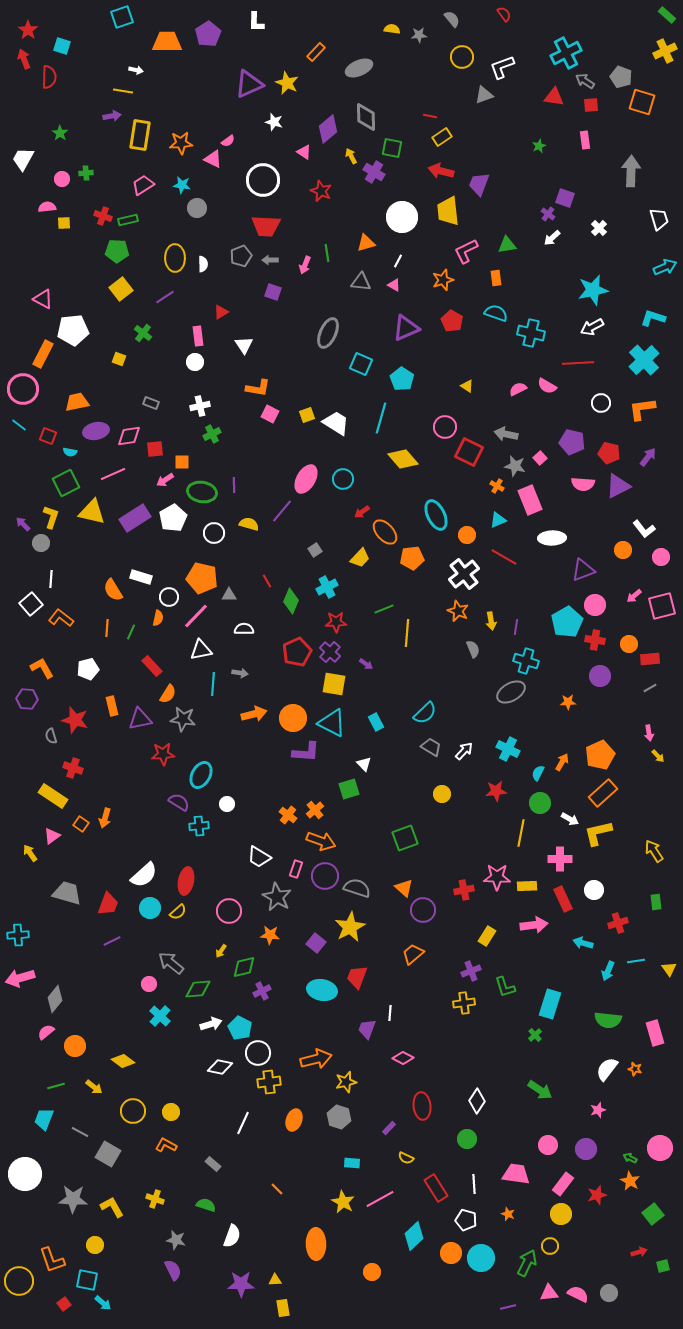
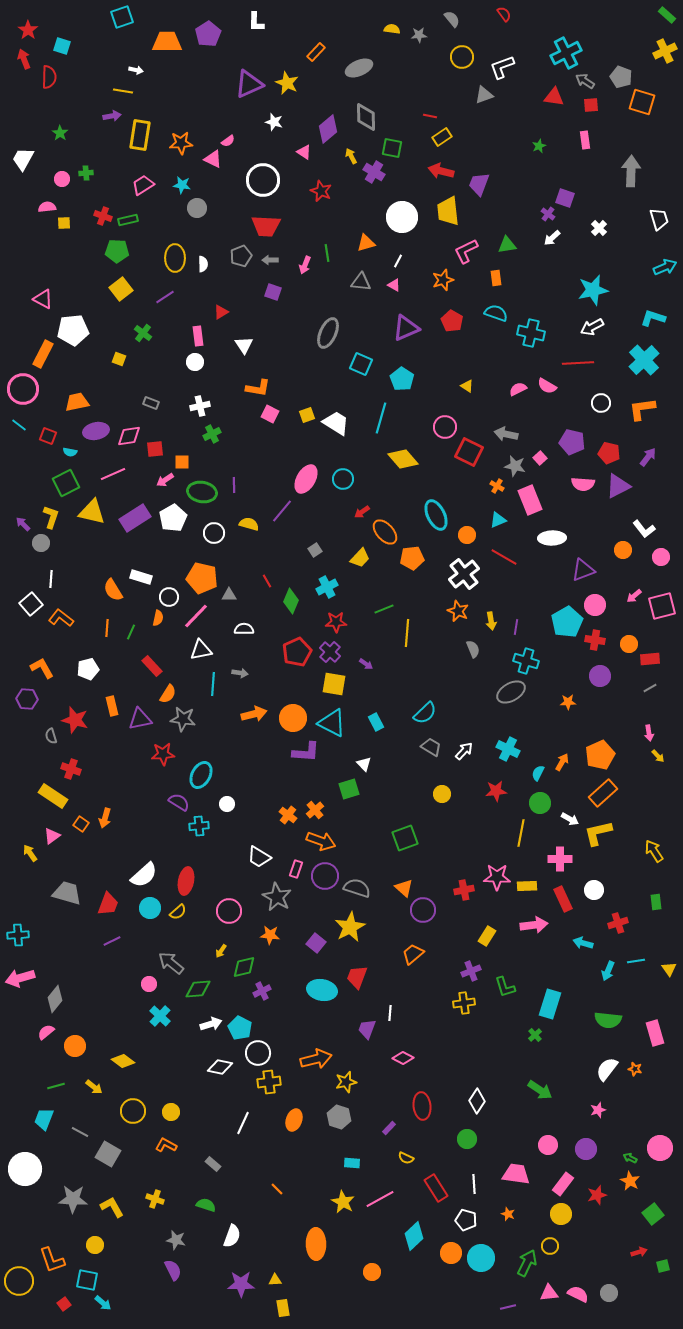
red cross at (73, 768): moved 2 px left, 1 px down
white circle at (25, 1174): moved 5 px up
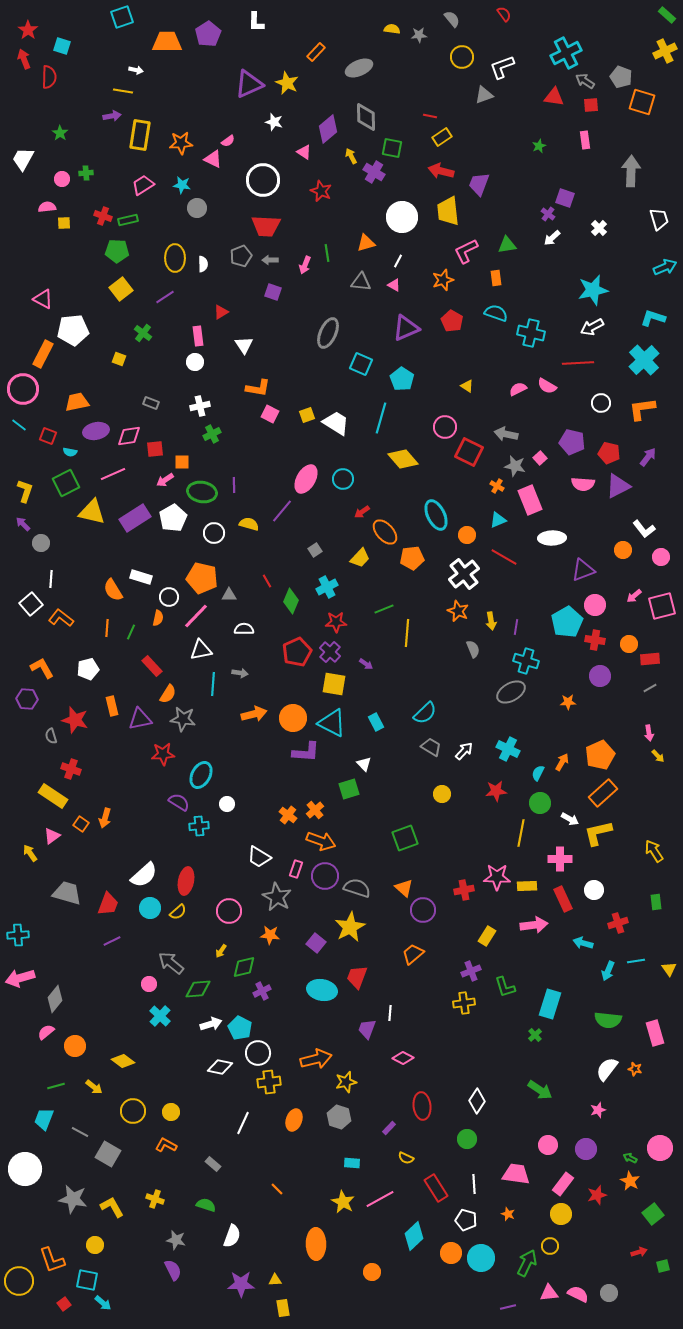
yellow L-shape at (51, 517): moved 26 px left, 26 px up
gray star at (73, 1199): rotated 8 degrees clockwise
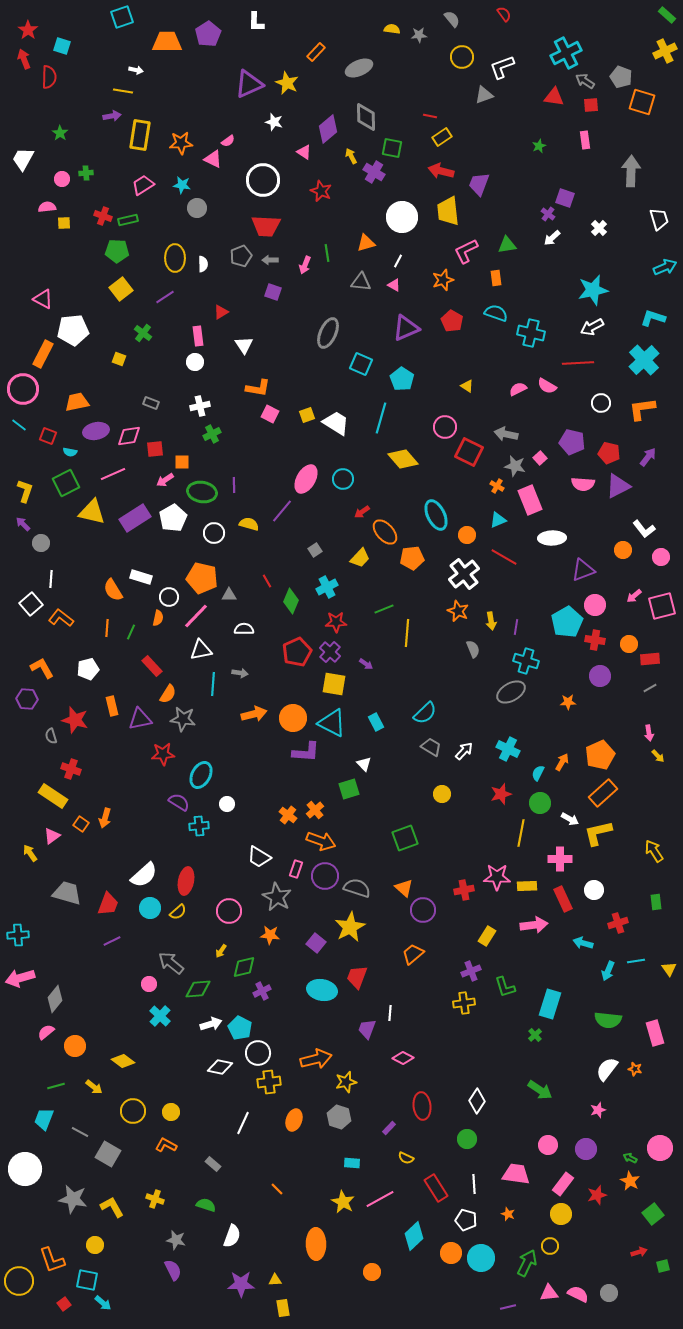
red star at (496, 791): moved 5 px right, 3 px down; rotated 10 degrees counterclockwise
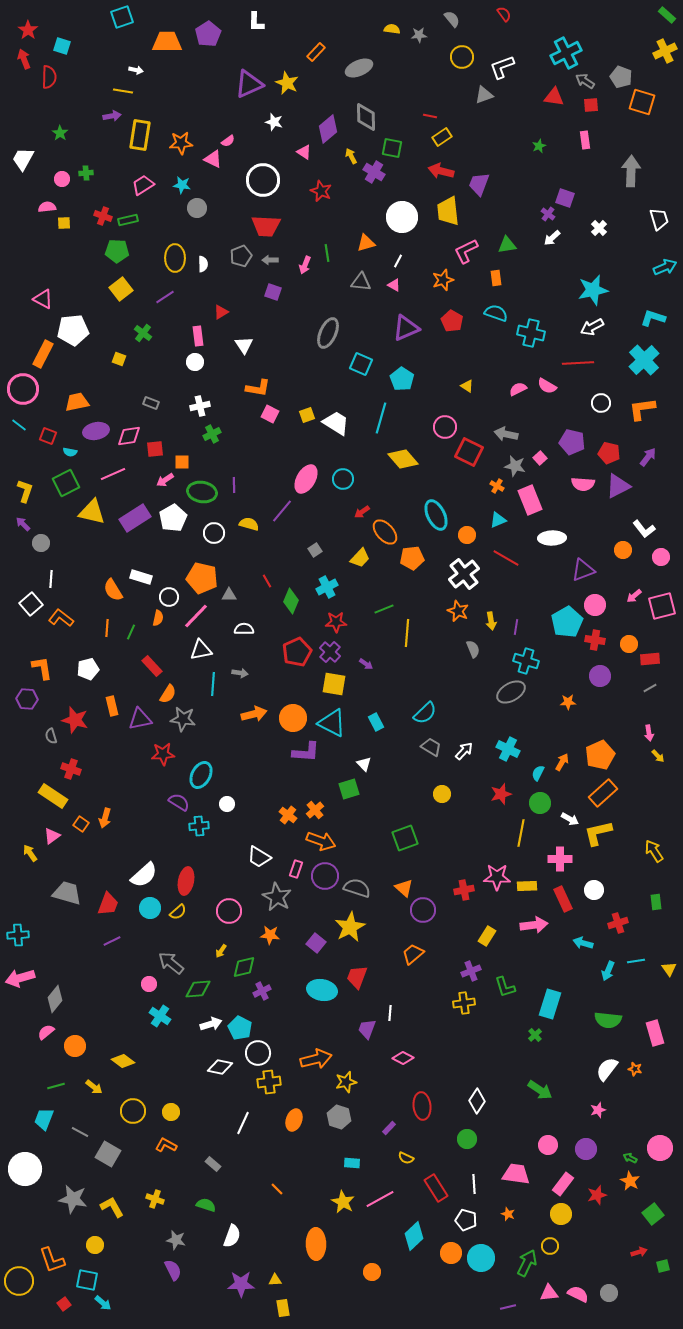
red line at (504, 557): moved 2 px right, 1 px down
orange L-shape at (42, 668): rotated 20 degrees clockwise
cyan cross at (160, 1016): rotated 10 degrees counterclockwise
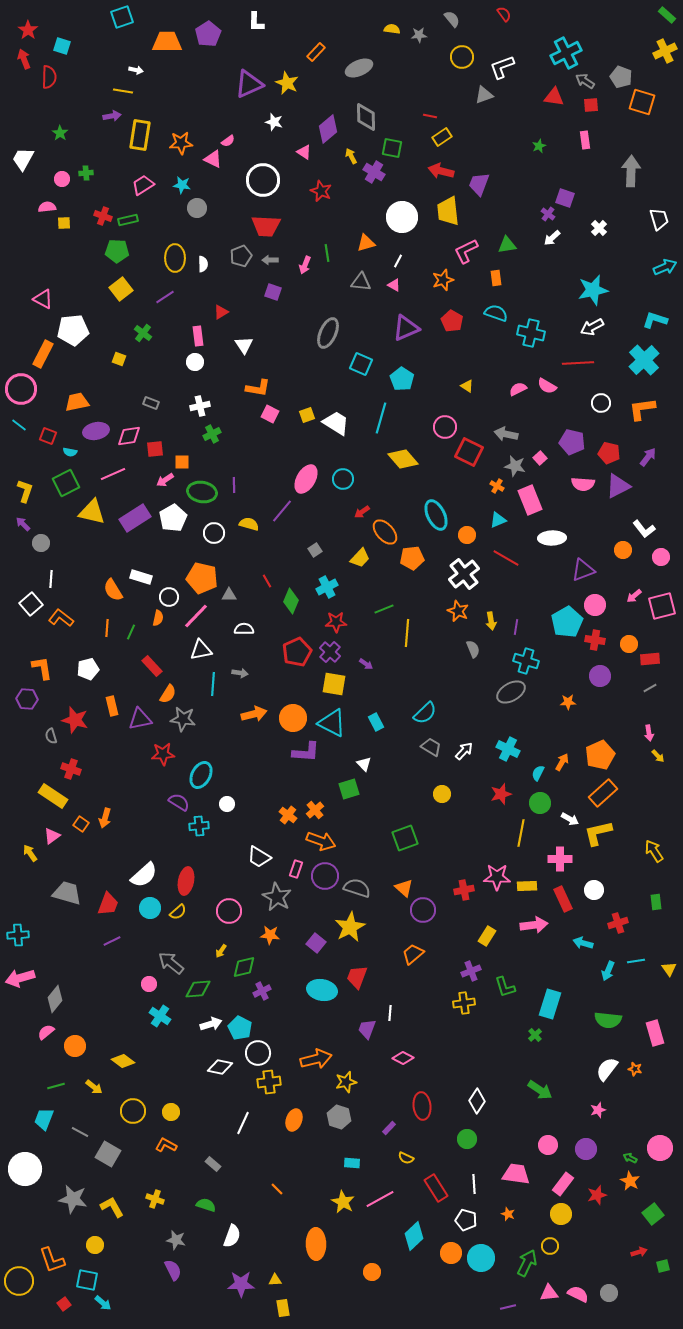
cyan L-shape at (653, 318): moved 2 px right, 2 px down
pink circle at (23, 389): moved 2 px left
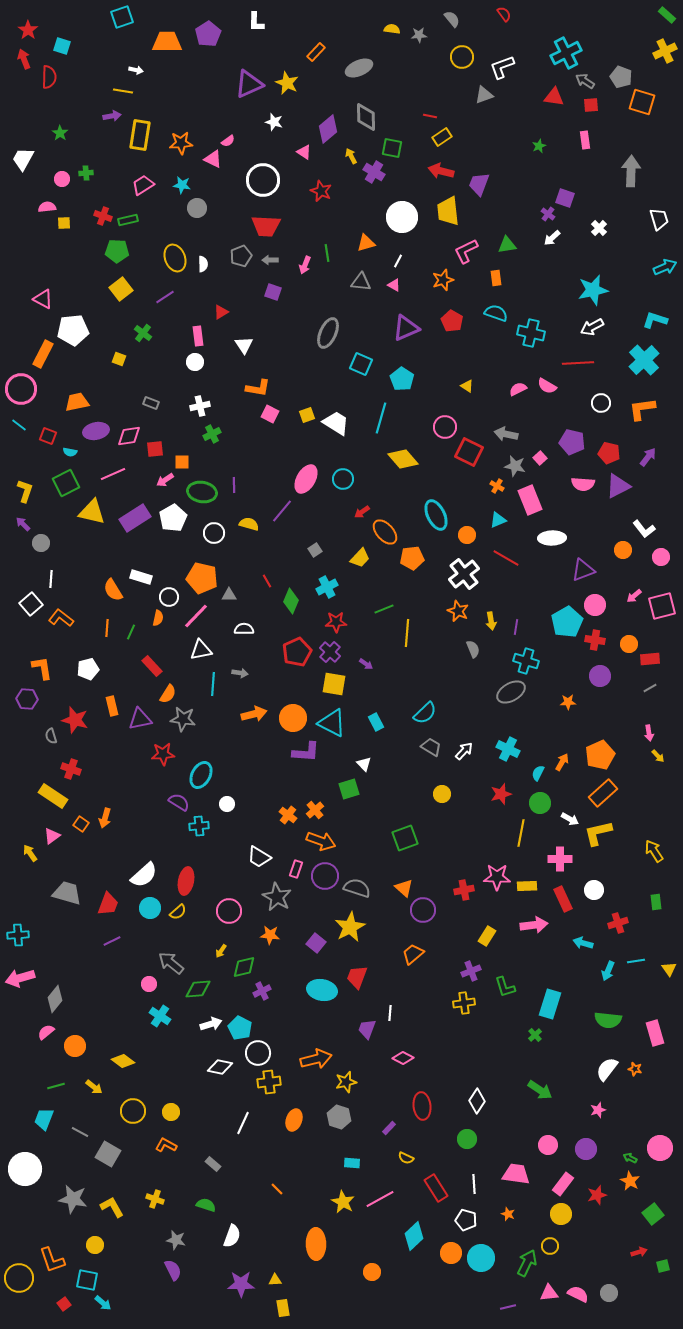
yellow ellipse at (175, 258): rotated 20 degrees counterclockwise
yellow circle at (19, 1281): moved 3 px up
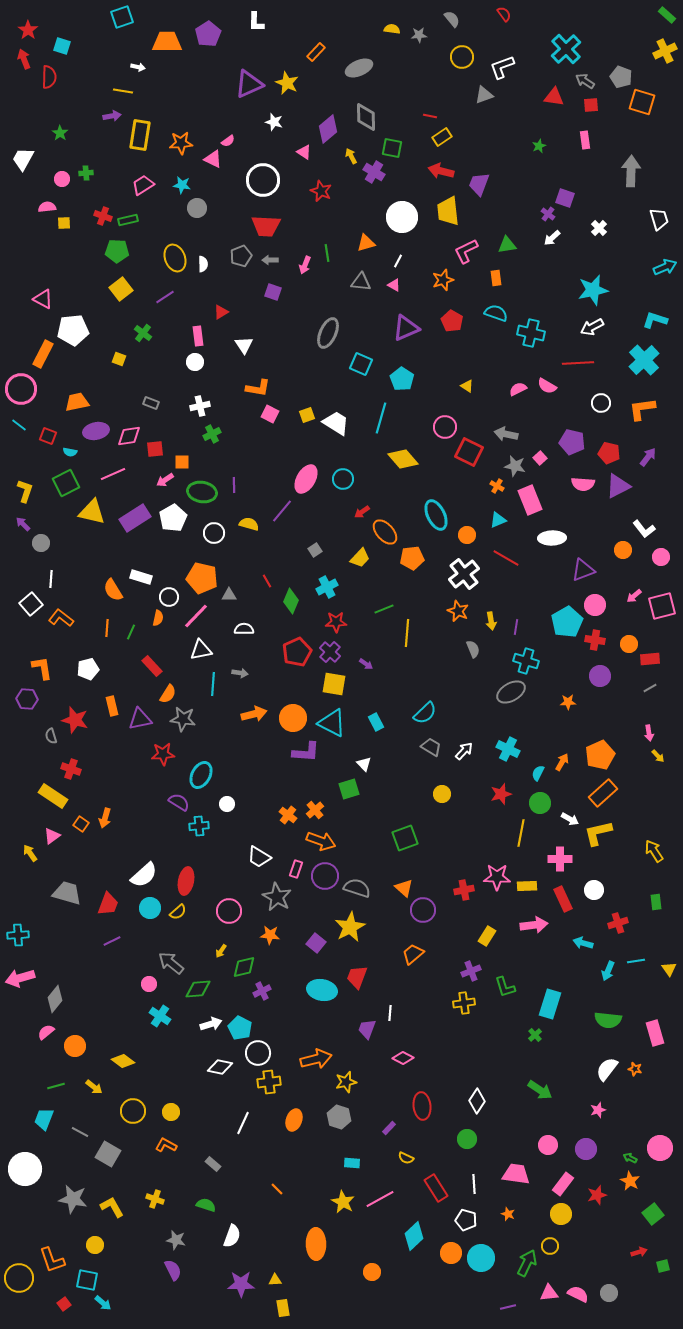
cyan cross at (566, 53): moved 4 px up; rotated 16 degrees counterclockwise
white arrow at (136, 70): moved 2 px right, 3 px up
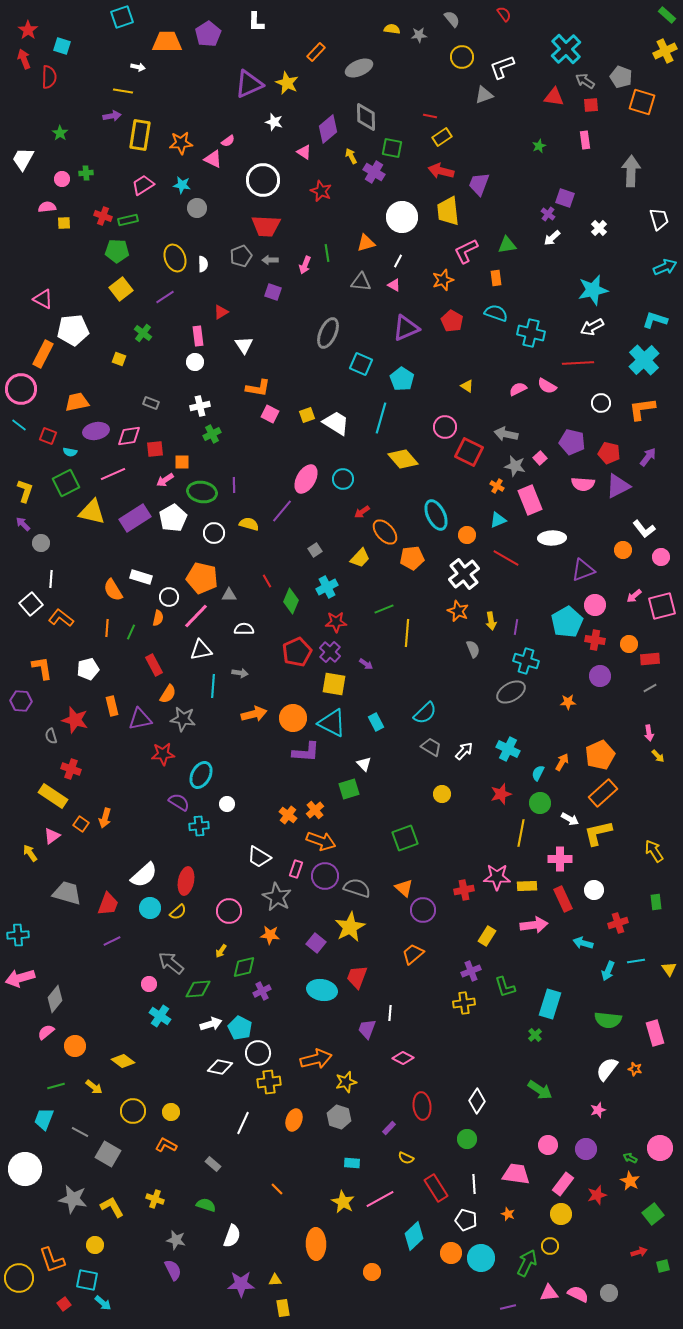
red rectangle at (152, 666): moved 2 px right, 1 px up; rotated 15 degrees clockwise
cyan line at (213, 684): moved 2 px down
purple hexagon at (27, 699): moved 6 px left, 2 px down
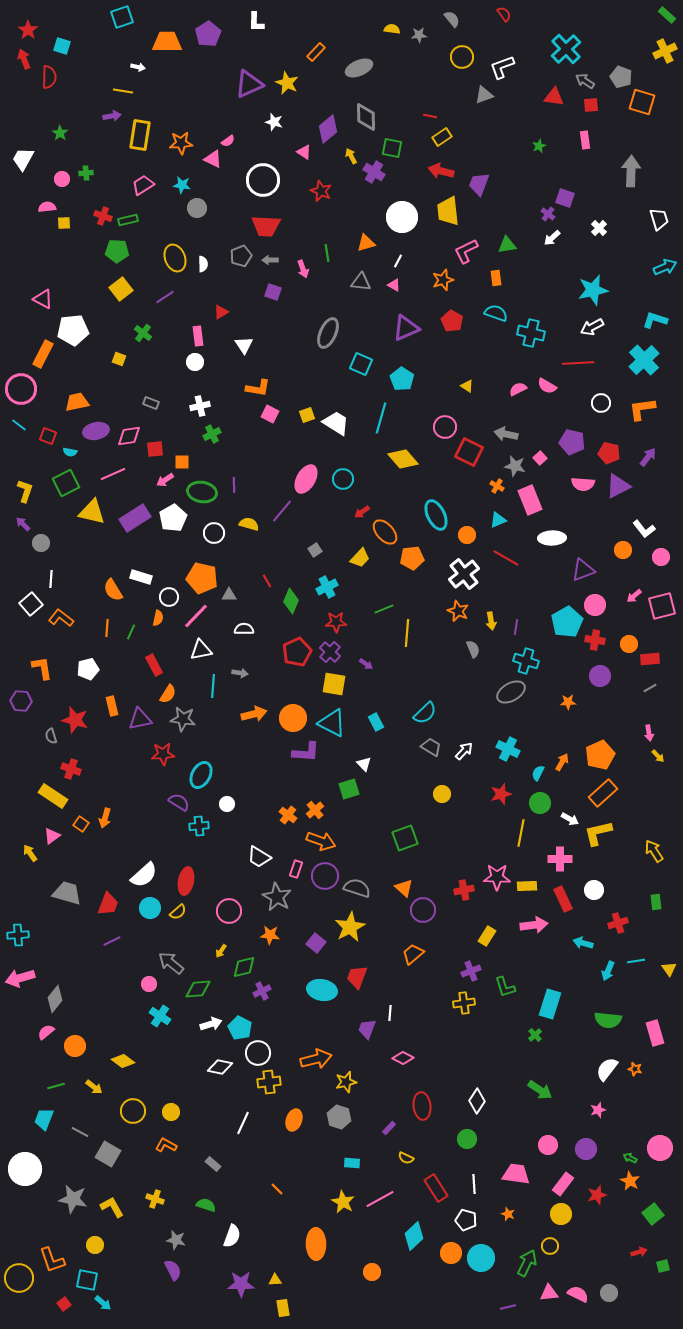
pink arrow at (305, 265): moved 2 px left, 4 px down; rotated 42 degrees counterclockwise
